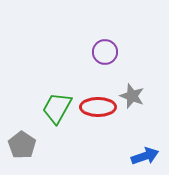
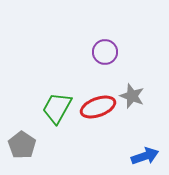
red ellipse: rotated 20 degrees counterclockwise
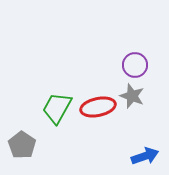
purple circle: moved 30 px right, 13 px down
red ellipse: rotated 8 degrees clockwise
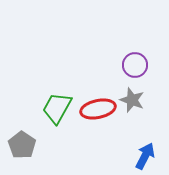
gray star: moved 4 px down
red ellipse: moved 2 px down
blue arrow: rotated 44 degrees counterclockwise
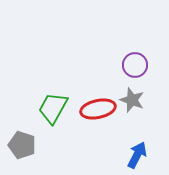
green trapezoid: moved 4 px left
gray pentagon: rotated 16 degrees counterclockwise
blue arrow: moved 8 px left, 1 px up
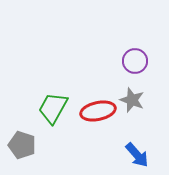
purple circle: moved 4 px up
red ellipse: moved 2 px down
blue arrow: rotated 112 degrees clockwise
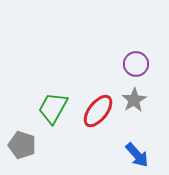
purple circle: moved 1 px right, 3 px down
gray star: moved 2 px right; rotated 20 degrees clockwise
red ellipse: rotated 40 degrees counterclockwise
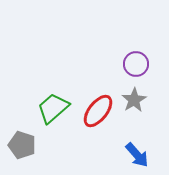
green trapezoid: rotated 20 degrees clockwise
